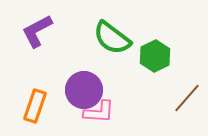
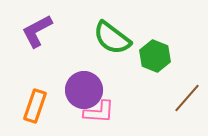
green hexagon: rotated 12 degrees counterclockwise
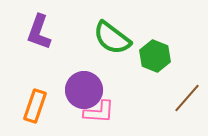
purple L-shape: moved 2 px right, 1 px down; rotated 42 degrees counterclockwise
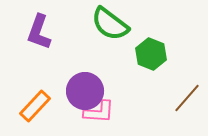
green semicircle: moved 2 px left, 14 px up
green hexagon: moved 4 px left, 2 px up
purple circle: moved 1 px right, 1 px down
orange rectangle: rotated 24 degrees clockwise
